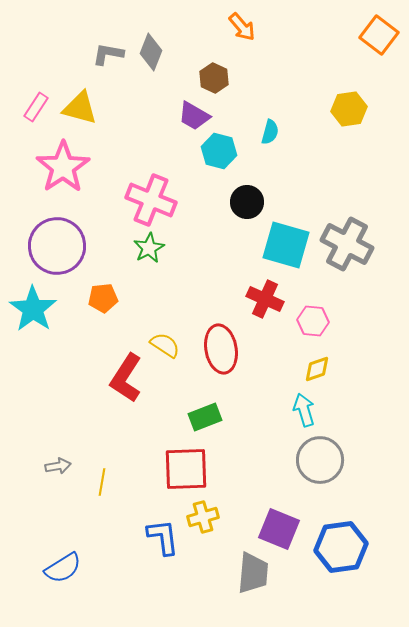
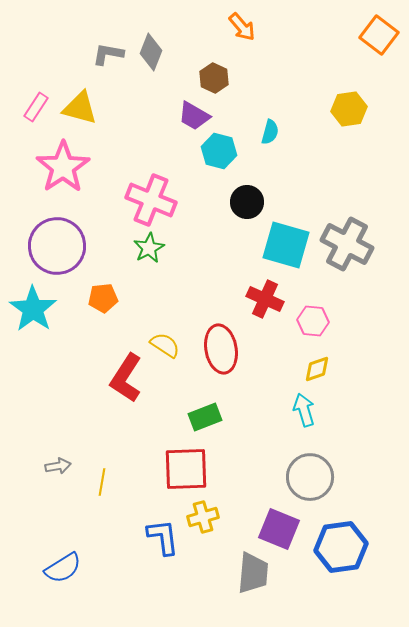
gray circle: moved 10 px left, 17 px down
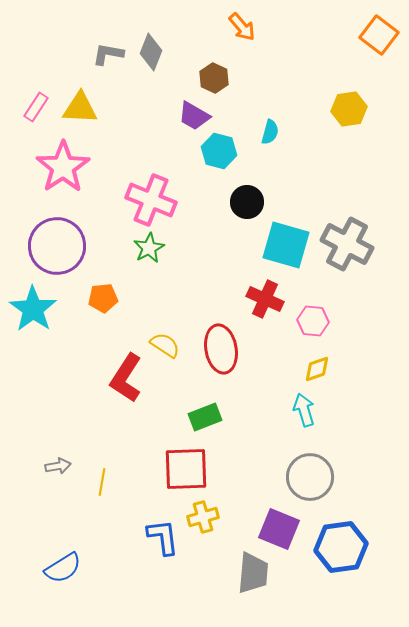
yellow triangle: rotated 12 degrees counterclockwise
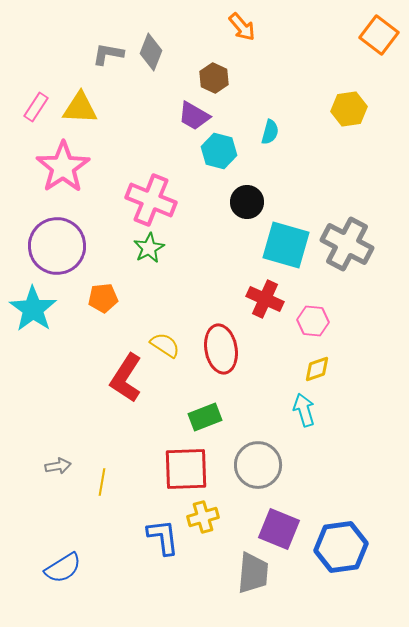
gray circle: moved 52 px left, 12 px up
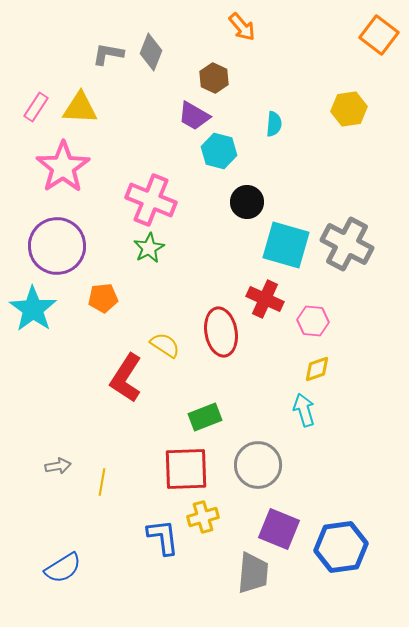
cyan semicircle: moved 4 px right, 8 px up; rotated 10 degrees counterclockwise
red ellipse: moved 17 px up
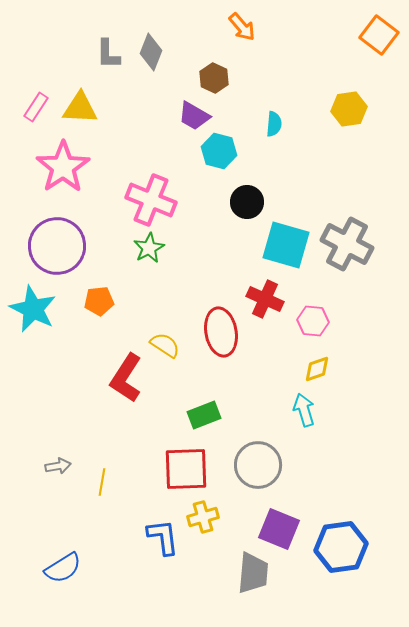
gray L-shape: rotated 100 degrees counterclockwise
orange pentagon: moved 4 px left, 3 px down
cyan star: rotated 9 degrees counterclockwise
green rectangle: moved 1 px left, 2 px up
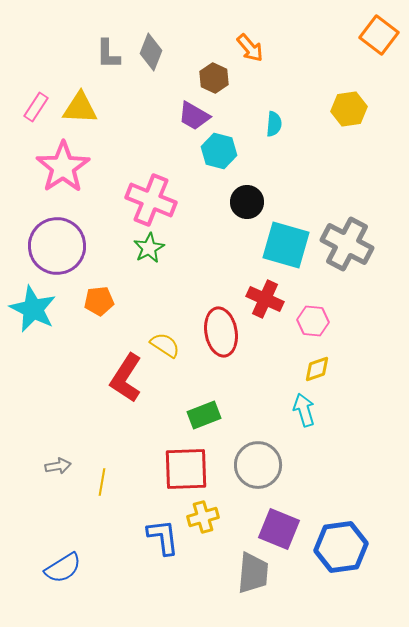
orange arrow: moved 8 px right, 21 px down
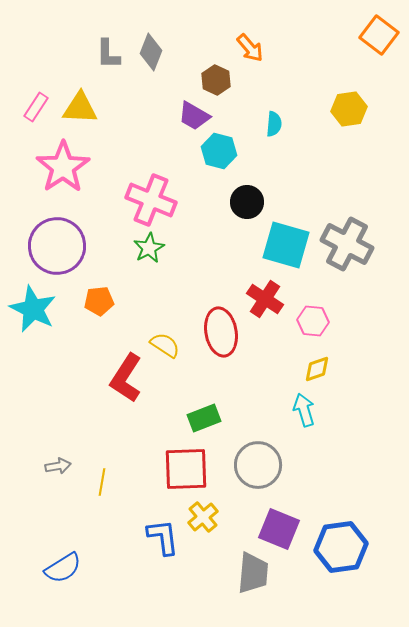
brown hexagon: moved 2 px right, 2 px down
red cross: rotated 9 degrees clockwise
green rectangle: moved 3 px down
yellow cross: rotated 24 degrees counterclockwise
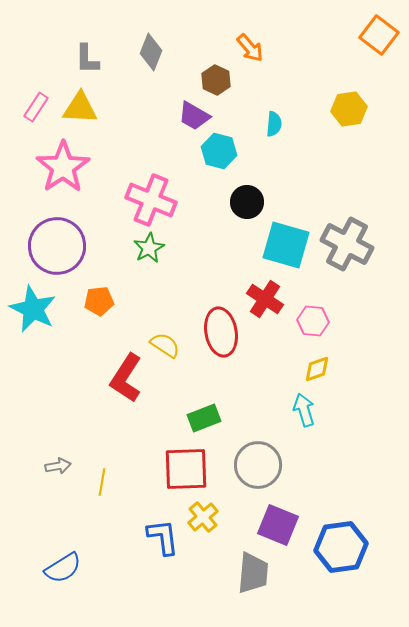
gray L-shape: moved 21 px left, 5 px down
purple square: moved 1 px left, 4 px up
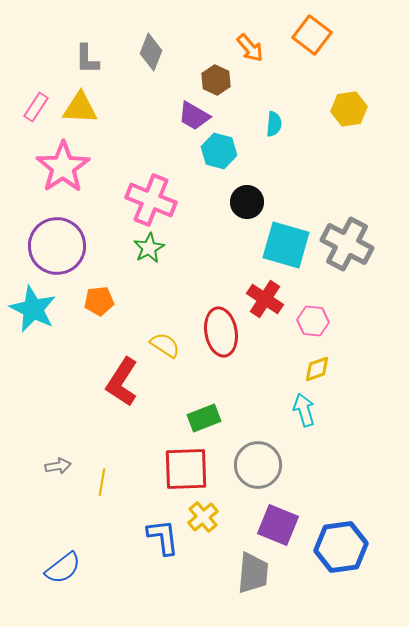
orange square: moved 67 px left
red L-shape: moved 4 px left, 4 px down
blue semicircle: rotated 6 degrees counterclockwise
